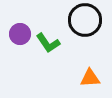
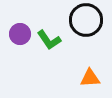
black circle: moved 1 px right
green L-shape: moved 1 px right, 3 px up
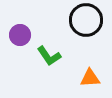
purple circle: moved 1 px down
green L-shape: moved 16 px down
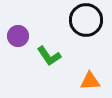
purple circle: moved 2 px left, 1 px down
orange triangle: moved 3 px down
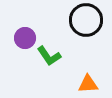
purple circle: moved 7 px right, 2 px down
orange triangle: moved 2 px left, 3 px down
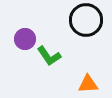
purple circle: moved 1 px down
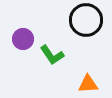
purple circle: moved 2 px left
green L-shape: moved 3 px right, 1 px up
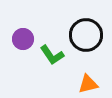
black circle: moved 15 px down
orange triangle: rotated 10 degrees counterclockwise
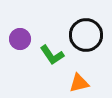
purple circle: moved 3 px left
orange triangle: moved 9 px left, 1 px up
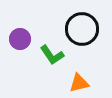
black circle: moved 4 px left, 6 px up
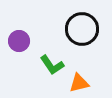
purple circle: moved 1 px left, 2 px down
green L-shape: moved 10 px down
